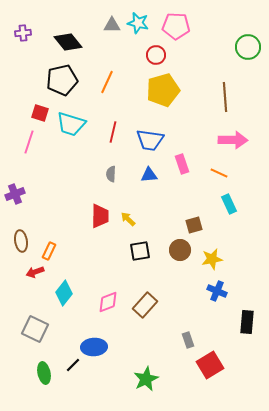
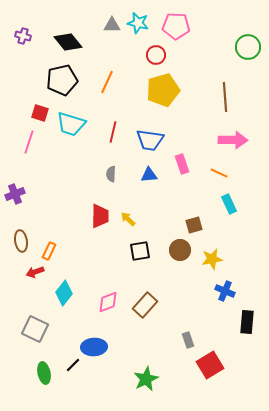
purple cross at (23, 33): moved 3 px down; rotated 21 degrees clockwise
blue cross at (217, 291): moved 8 px right
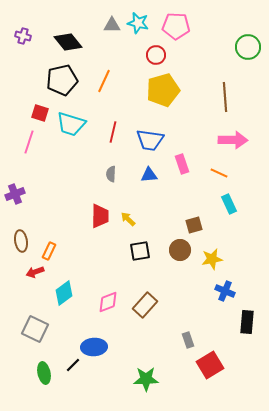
orange line at (107, 82): moved 3 px left, 1 px up
cyan diamond at (64, 293): rotated 15 degrees clockwise
green star at (146, 379): rotated 25 degrees clockwise
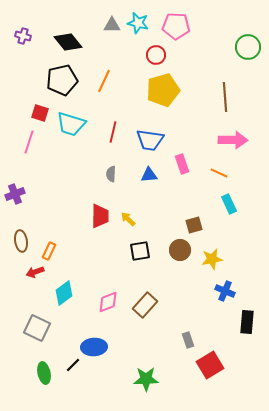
gray square at (35, 329): moved 2 px right, 1 px up
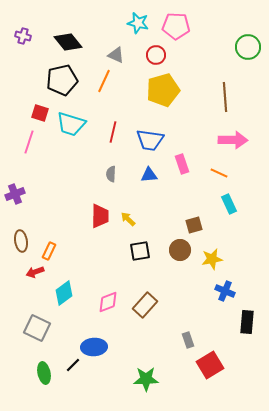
gray triangle at (112, 25): moved 4 px right, 30 px down; rotated 24 degrees clockwise
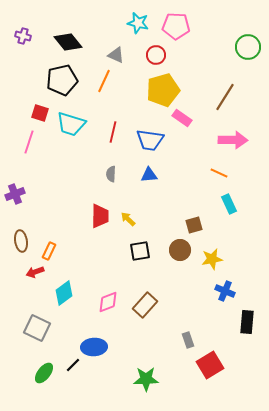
brown line at (225, 97): rotated 36 degrees clockwise
pink rectangle at (182, 164): moved 46 px up; rotated 36 degrees counterclockwise
green ellipse at (44, 373): rotated 50 degrees clockwise
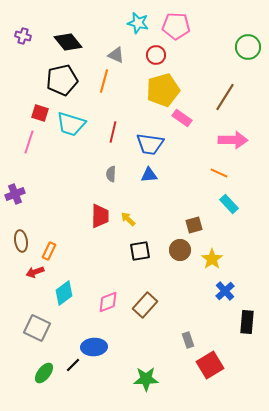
orange line at (104, 81): rotated 10 degrees counterclockwise
blue trapezoid at (150, 140): moved 4 px down
cyan rectangle at (229, 204): rotated 18 degrees counterclockwise
yellow star at (212, 259): rotated 25 degrees counterclockwise
blue cross at (225, 291): rotated 24 degrees clockwise
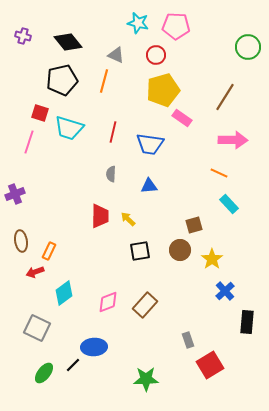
cyan trapezoid at (71, 124): moved 2 px left, 4 px down
blue triangle at (149, 175): moved 11 px down
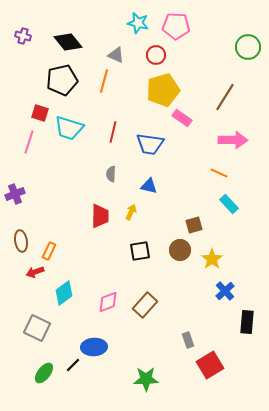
blue triangle at (149, 186): rotated 18 degrees clockwise
yellow arrow at (128, 219): moved 3 px right, 7 px up; rotated 70 degrees clockwise
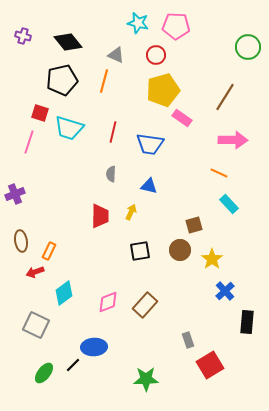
gray square at (37, 328): moved 1 px left, 3 px up
